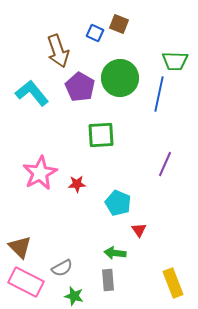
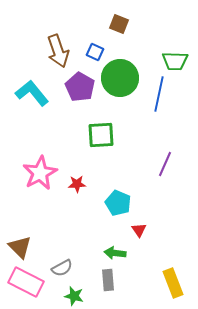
blue square: moved 19 px down
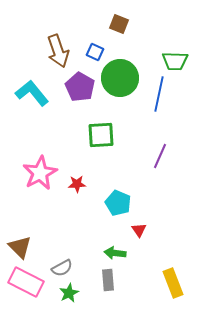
purple line: moved 5 px left, 8 px up
green star: moved 5 px left, 3 px up; rotated 30 degrees clockwise
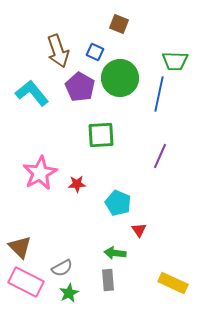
yellow rectangle: rotated 44 degrees counterclockwise
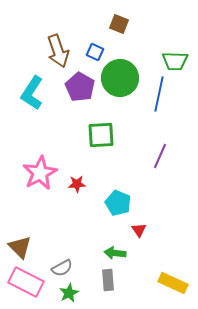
cyan L-shape: rotated 108 degrees counterclockwise
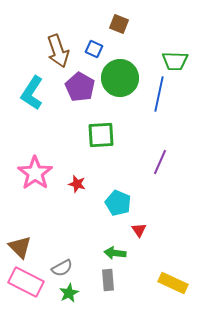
blue square: moved 1 px left, 3 px up
purple line: moved 6 px down
pink star: moved 5 px left; rotated 8 degrees counterclockwise
red star: rotated 18 degrees clockwise
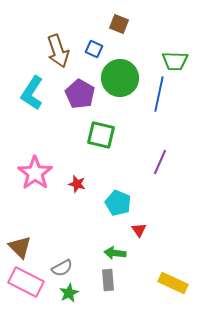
purple pentagon: moved 7 px down
green square: rotated 16 degrees clockwise
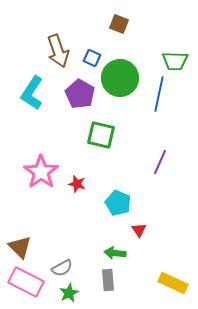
blue square: moved 2 px left, 9 px down
pink star: moved 6 px right, 1 px up
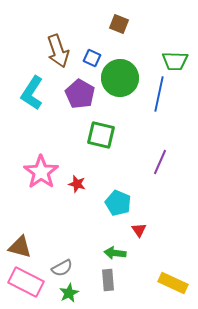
brown triangle: rotated 30 degrees counterclockwise
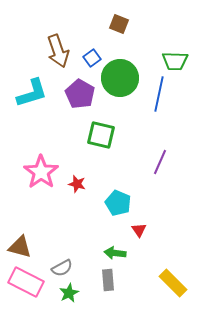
blue square: rotated 30 degrees clockwise
cyan L-shape: rotated 140 degrees counterclockwise
yellow rectangle: rotated 20 degrees clockwise
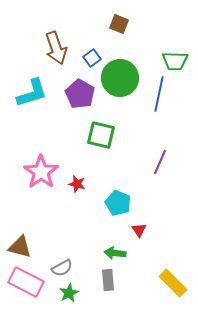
brown arrow: moved 2 px left, 3 px up
